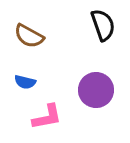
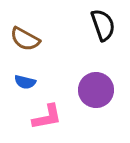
brown semicircle: moved 4 px left, 3 px down
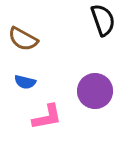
black semicircle: moved 5 px up
brown semicircle: moved 2 px left
purple circle: moved 1 px left, 1 px down
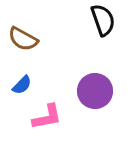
blue semicircle: moved 3 px left, 3 px down; rotated 60 degrees counterclockwise
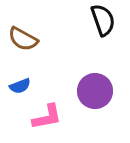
blue semicircle: moved 2 px left, 1 px down; rotated 25 degrees clockwise
